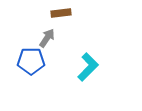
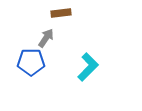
gray arrow: moved 1 px left
blue pentagon: moved 1 px down
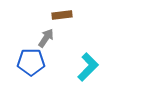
brown rectangle: moved 1 px right, 2 px down
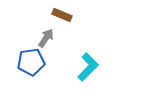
brown rectangle: rotated 30 degrees clockwise
blue pentagon: rotated 8 degrees counterclockwise
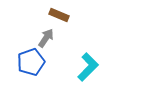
brown rectangle: moved 3 px left
blue pentagon: rotated 12 degrees counterclockwise
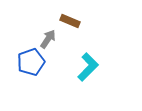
brown rectangle: moved 11 px right, 6 px down
gray arrow: moved 2 px right, 1 px down
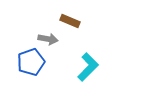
gray arrow: rotated 66 degrees clockwise
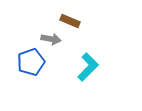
gray arrow: moved 3 px right
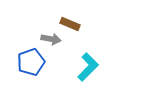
brown rectangle: moved 3 px down
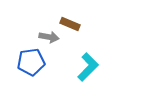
gray arrow: moved 2 px left, 2 px up
blue pentagon: rotated 12 degrees clockwise
